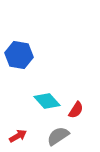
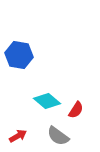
cyan diamond: rotated 8 degrees counterclockwise
gray semicircle: rotated 110 degrees counterclockwise
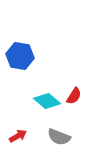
blue hexagon: moved 1 px right, 1 px down
red semicircle: moved 2 px left, 14 px up
gray semicircle: moved 1 px right, 1 px down; rotated 15 degrees counterclockwise
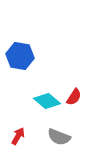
red semicircle: moved 1 px down
red arrow: rotated 30 degrees counterclockwise
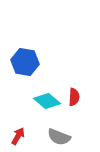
blue hexagon: moved 5 px right, 6 px down
red semicircle: rotated 30 degrees counterclockwise
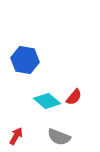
blue hexagon: moved 2 px up
red semicircle: rotated 36 degrees clockwise
red arrow: moved 2 px left
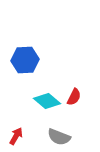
blue hexagon: rotated 12 degrees counterclockwise
red semicircle: rotated 12 degrees counterclockwise
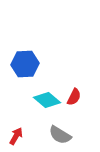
blue hexagon: moved 4 px down
cyan diamond: moved 1 px up
gray semicircle: moved 1 px right, 2 px up; rotated 10 degrees clockwise
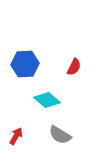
red semicircle: moved 30 px up
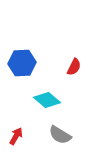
blue hexagon: moved 3 px left, 1 px up
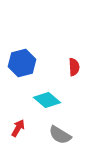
blue hexagon: rotated 12 degrees counterclockwise
red semicircle: rotated 30 degrees counterclockwise
red arrow: moved 2 px right, 8 px up
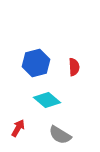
blue hexagon: moved 14 px right
